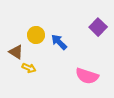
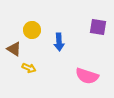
purple square: rotated 36 degrees counterclockwise
yellow circle: moved 4 px left, 5 px up
blue arrow: rotated 138 degrees counterclockwise
brown triangle: moved 2 px left, 3 px up
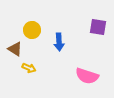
brown triangle: moved 1 px right
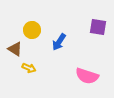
blue arrow: rotated 36 degrees clockwise
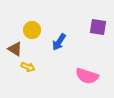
yellow arrow: moved 1 px left, 1 px up
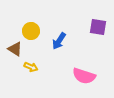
yellow circle: moved 1 px left, 1 px down
blue arrow: moved 1 px up
yellow arrow: moved 3 px right
pink semicircle: moved 3 px left
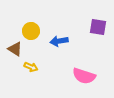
blue arrow: rotated 48 degrees clockwise
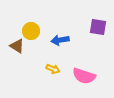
blue arrow: moved 1 px right, 1 px up
brown triangle: moved 2 px right, 3 px up
yellow arrow: moved 22 px right, 2 px down
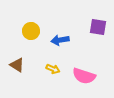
brown triangle: moved 19 px down
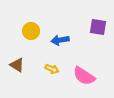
yellow arrow: moved 1 px left
pink semicircle: rotated 15 degrees clockwise
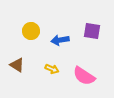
purple square: moved 6 px left, 4 px down
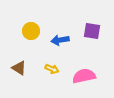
brown triangle: moved 2 px right, 3 px down
pink semicircle: rotated 135 degrees clockwise
